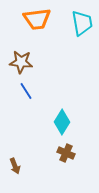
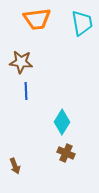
blue line: rotated 30 degrees clockwise
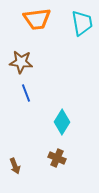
blue line: moved 2 px down; rotated 18 degrees counterclockwise
brown cross: moved 9 px left, 5 px down
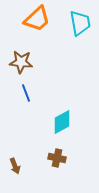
orange trapezoid: rotated 36 degrees counterclockwise
cyan trapezoid: moved 2 px left
cyan diamond: rotated 30 degrees clockwise
brown cross: rotated 12 degrees counterclockwise
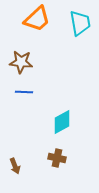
blue line: moved 2 px left, 1 px up; rotated 66 degrees counterclockwise
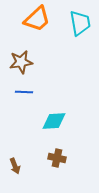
brown star: rotated 15 degrees counterclockwise
cyan diamond: moved 8 px left, 1 px up; rotated 25 degrees clockwise
